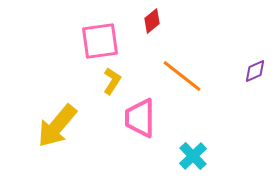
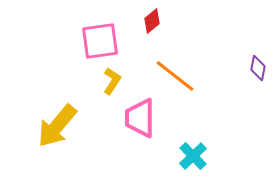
purple diamond: moved 3 px right, 3 px up; rotated 55 degrees counterclockwise
orange line: moved 7 px left
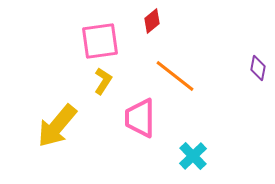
yellow L-shape: moved 9 px left
